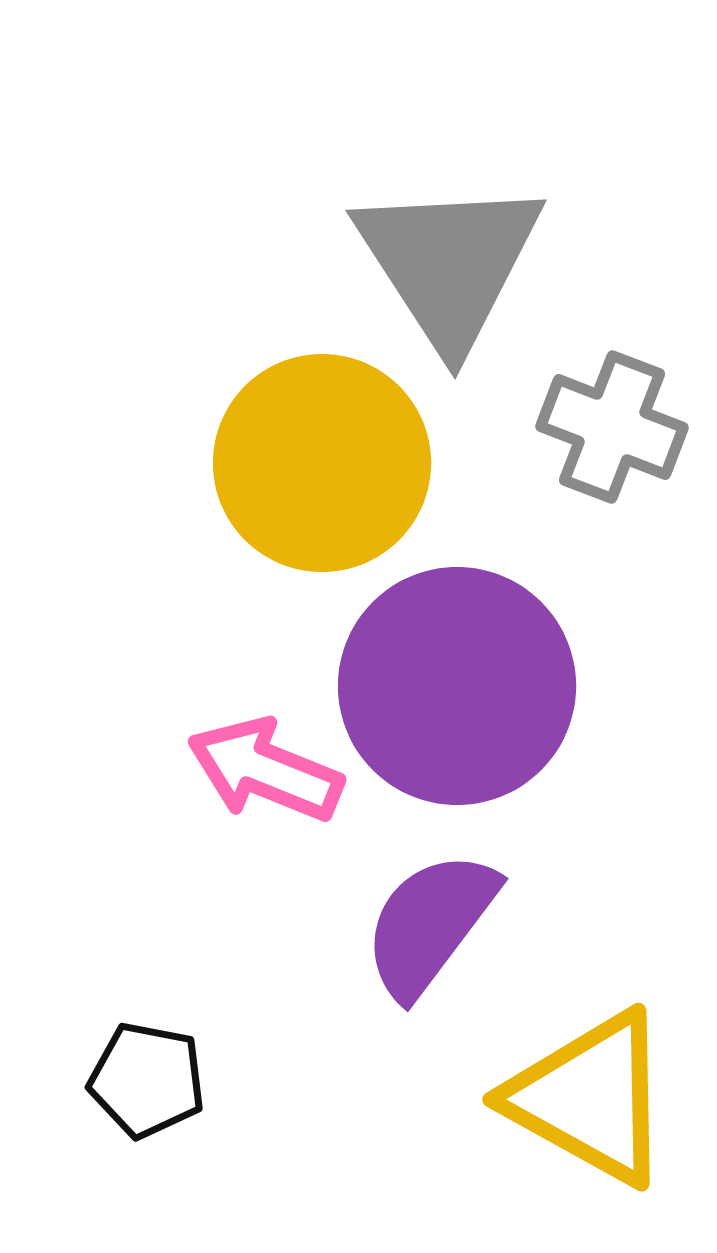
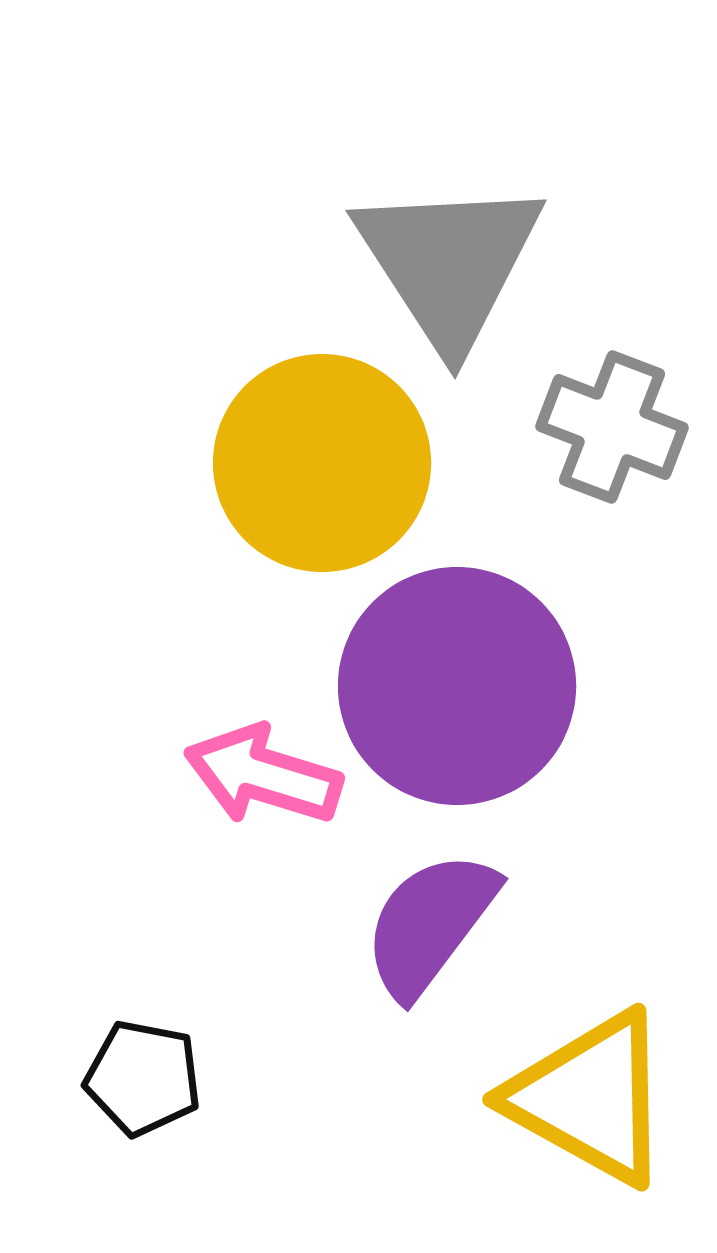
pink arrow: moved 2 px left, 5 px down; rotated 5 degrees counterclockwise
black pentagon: moved 4 px left, 2 px up
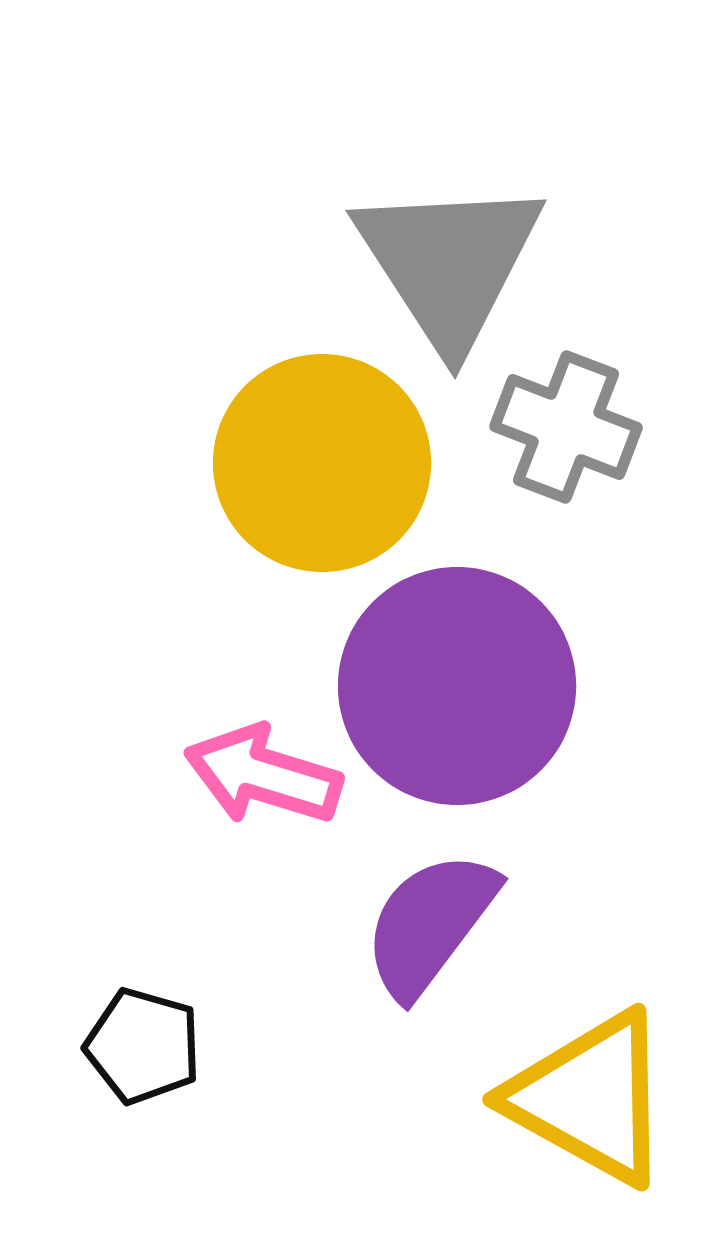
gray cross: moved 46 px left
black pentagon: moved 32 px up; rotated 5 degrees clockwise
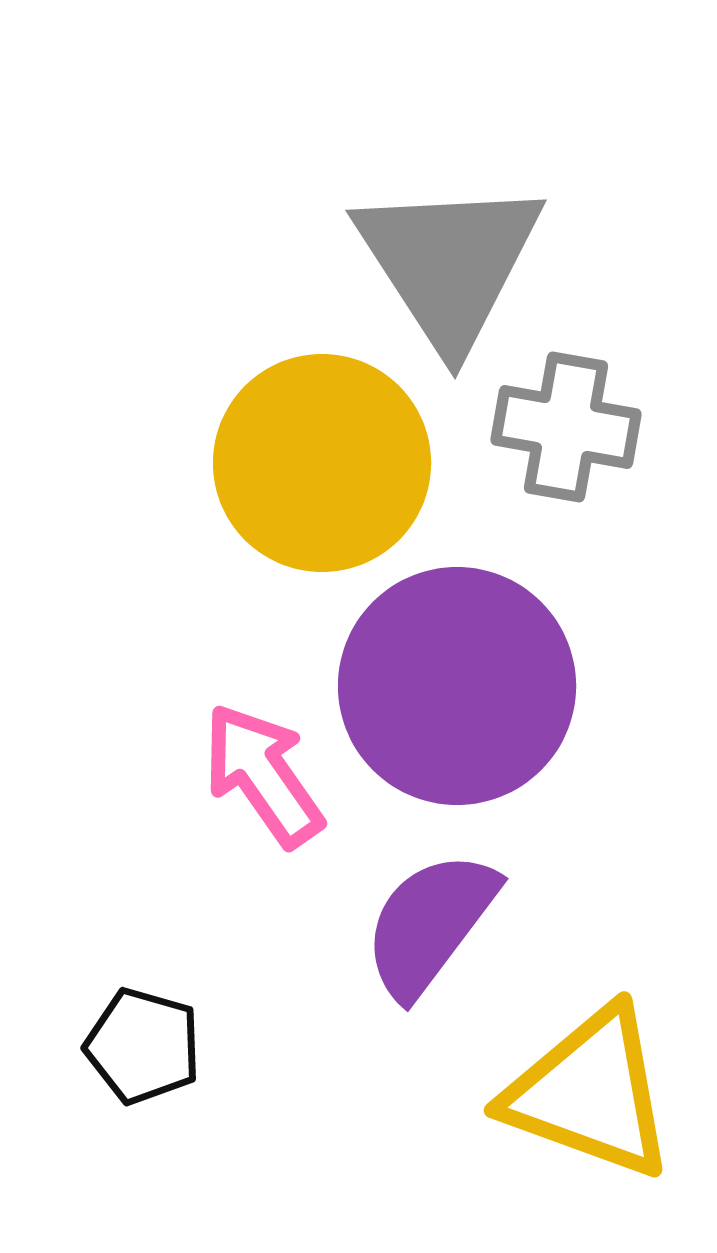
gray cross: rotated 11 degrees counterclockwise
pink arrow: rotated 38 degrees clockwise
yellow triangle: moved 5 px up; rotated 9 degrees counterclockwise
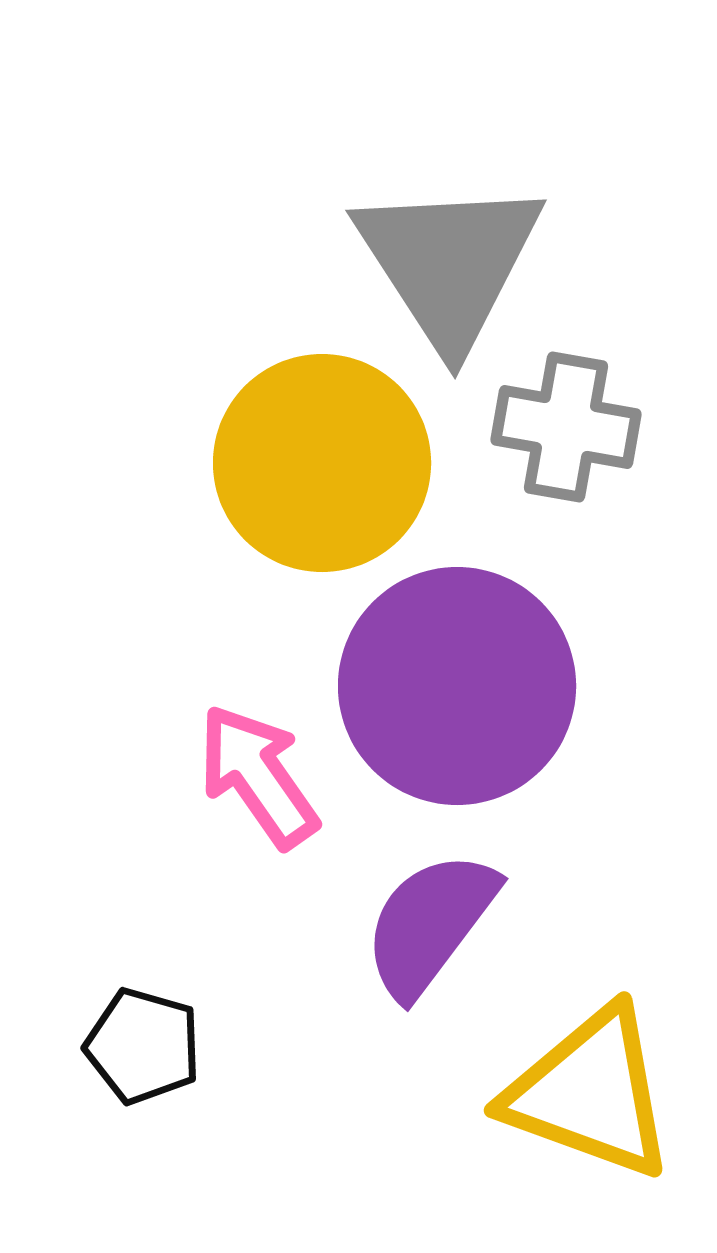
pink arrow: moved 5 px left, 1 px down
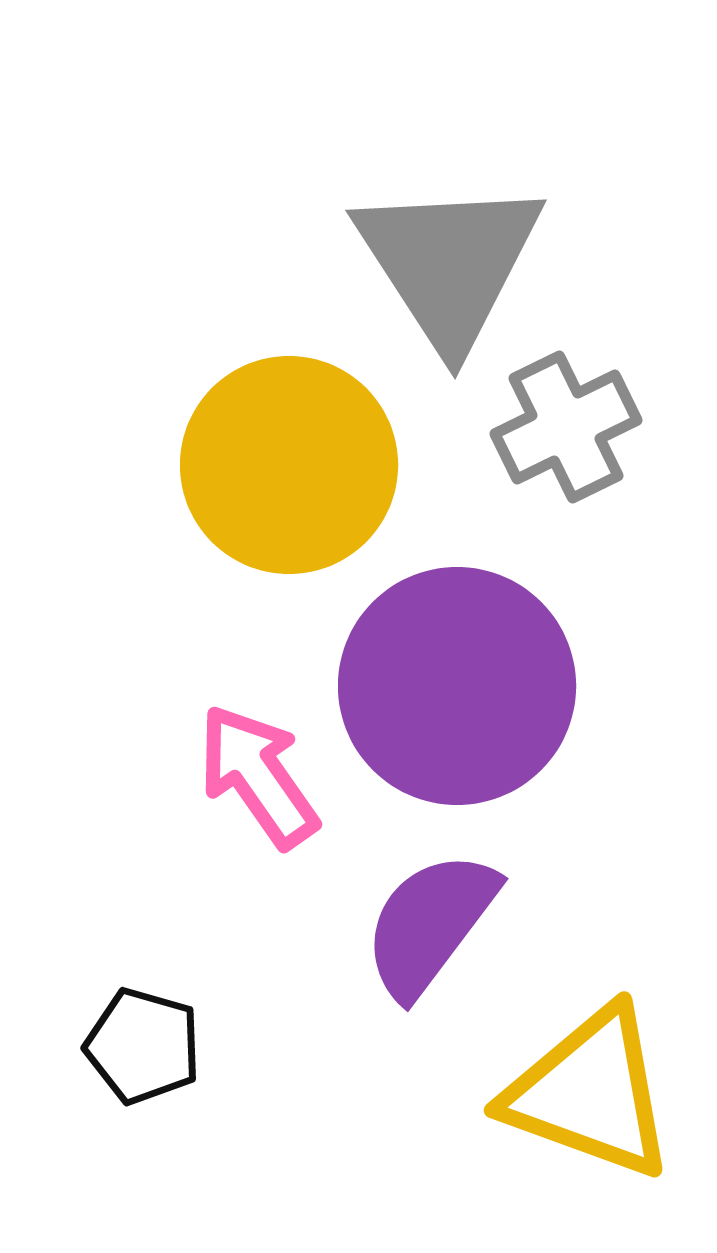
gray cross: rotated 36 degrees counterclockwise
yellow circle: moved 33 px left, 2 px down
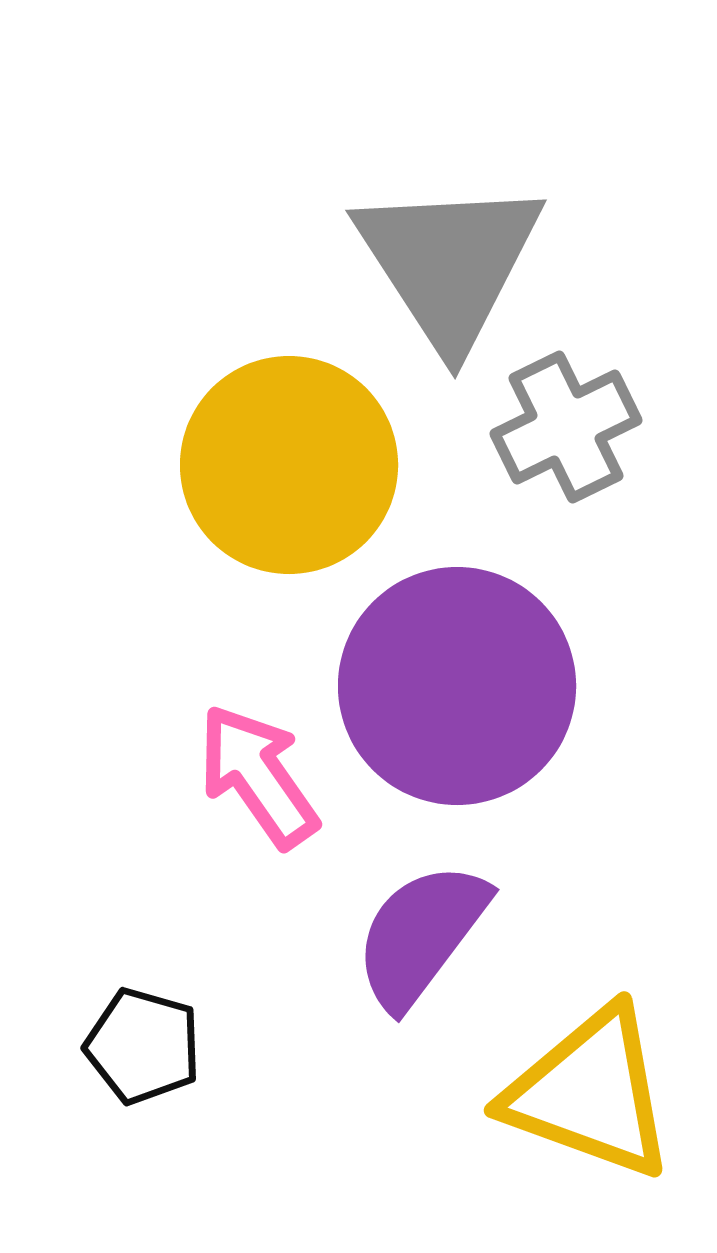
purple semicircle: moved 9 px left, 11 px down
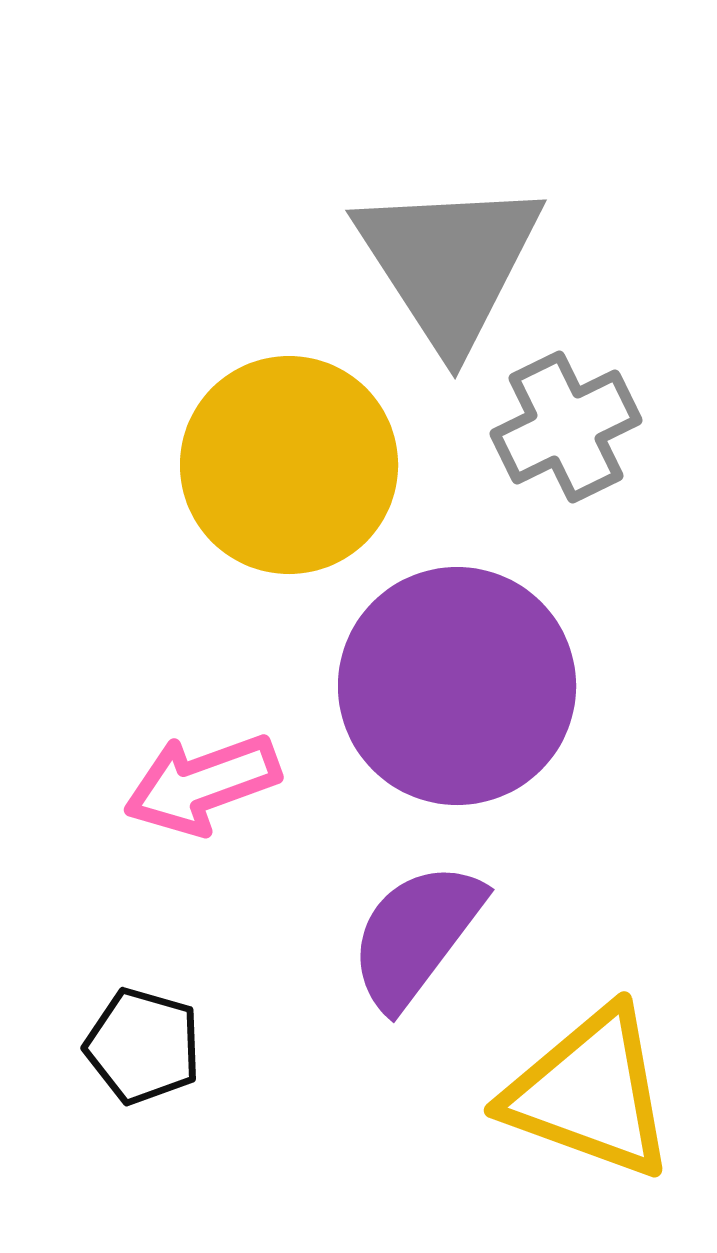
pink arrow: moved 56 px left, 8 px down; rotated 75 degrees counterclockwise
purple semicircle: moved 5 px left
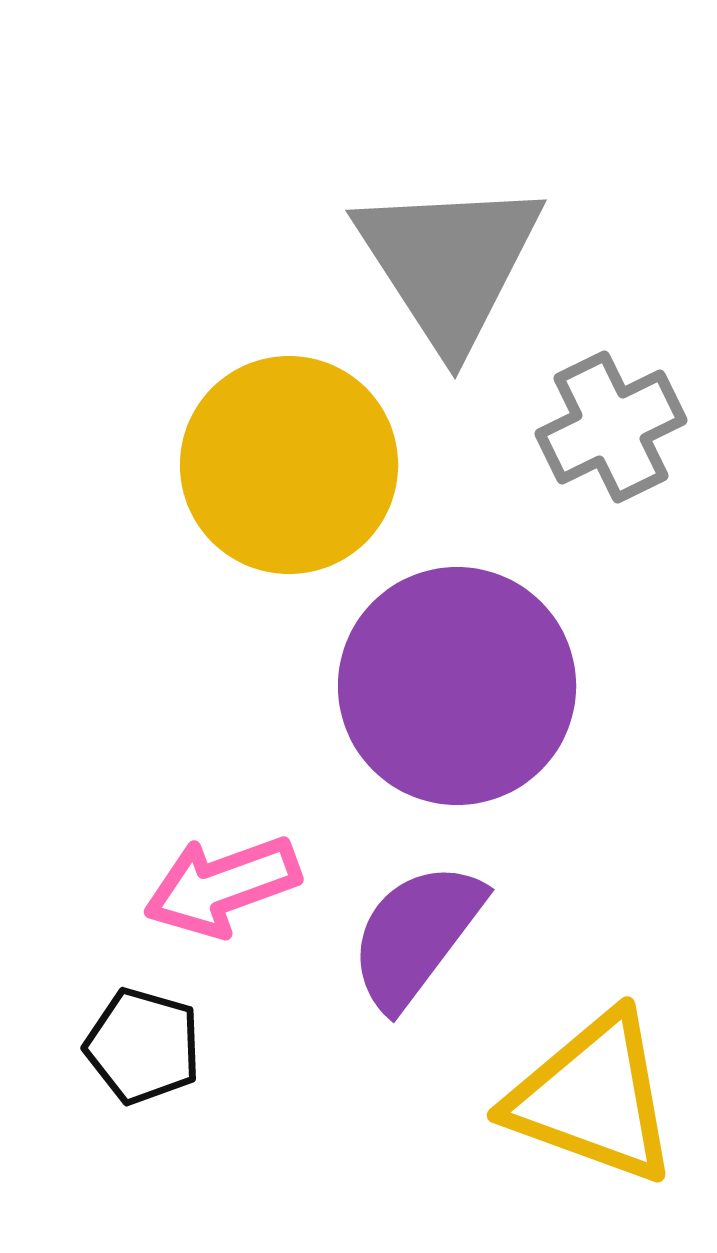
gray cross: moved 45 px right
pink arrow: moved 20 px right, 102 px down
yellow triangle: moved 3 px right, 5 px down
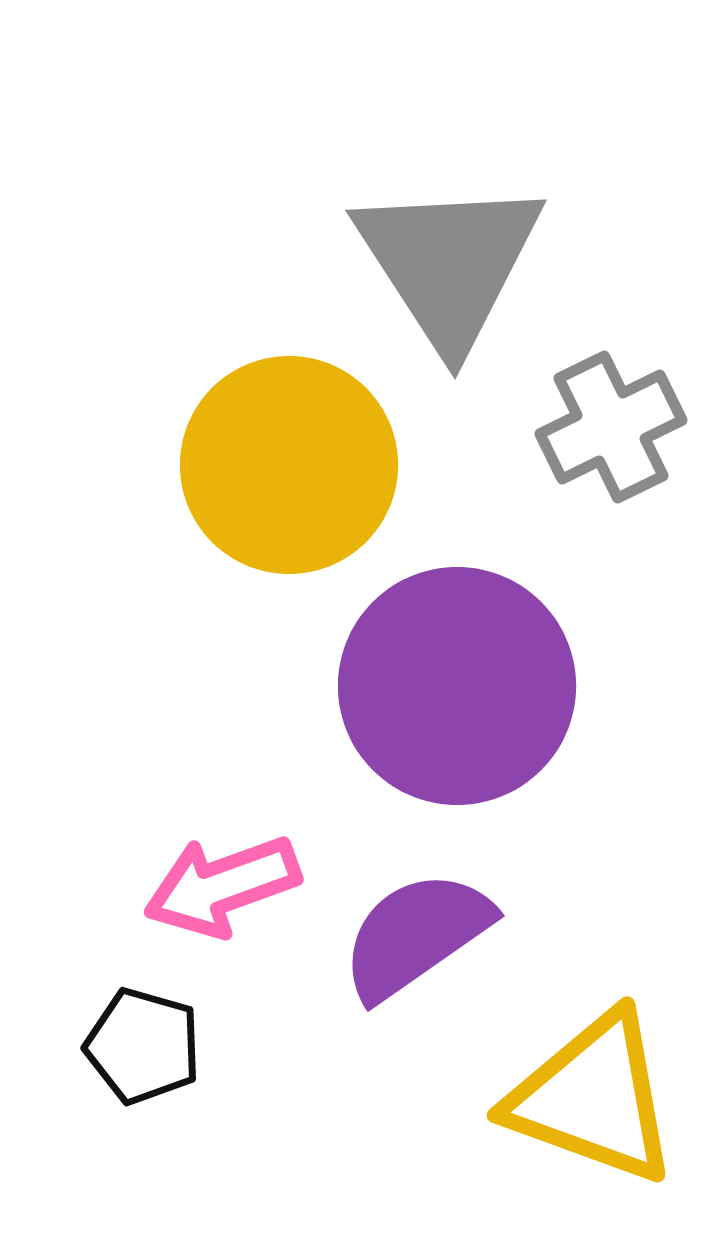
purple semicircle: rotated 18 degrees clockwise
